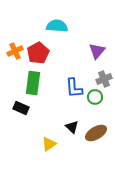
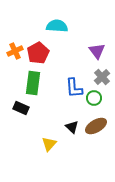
purple triangle: rotated 18 degrees counterclockwise
gray cross: moved 2 px left, 2 px up; rotated 21 degrees counterclockwise
green circle: moved 1 px left, 1 px down
brown ellipse: moved 7 px up
yellow triangle: rotated 14 degrees counterclockwise
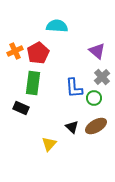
purple triangle: rotated 12 degrees counterclockwise
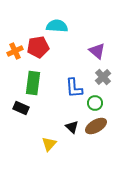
red pentagon: moved 6 px up; rotated 20 degrees clockwise
gray cross: moved 1 px right
green circle: moved 1 px right, 5 px down
